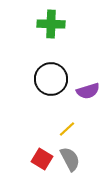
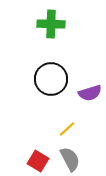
purple semicircle: moved 2 px right, 2 px down
red square: moved 4 px left, 2 px down
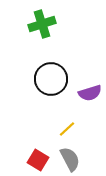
green cross: moved 9 px left; rotated 20 degrees counterclockwise
red square: moved 1 px up
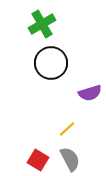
green cross: rotated 12 degrees counterclockwise
black circle: moved 16 px up
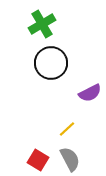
purple semicircle: rotated 10 degrees counterclockwise
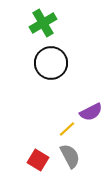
green cross: moved 1 px right, 1 px up
purple semicircle: moved 1 px right, 19 px down
gray semicircle: moved 3 px up
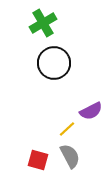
black circle: moved 3 px right
purple semicircle: moved 1 px up
red square: rotated 15 degrees counterclockwise
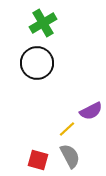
black circle: moved 17 px left
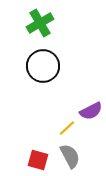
green cross: moved 3 px left
black circle: moved 6 px right, 3 px down
yellow line: moved 1 px up
